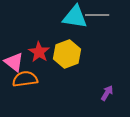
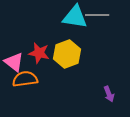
red star: moved 1 px down; rotated 20 degrees counterclockwise
purple arrow: moved 2 px right, 1 px down; rotated 126 degrees clockwise
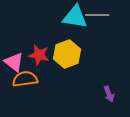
red star: moved 2 px down
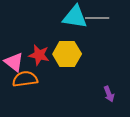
gray line: moved 3 px down
yellow hexagon: rotated 20 degrees clockwise
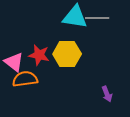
purple arrow: moved 2 px left
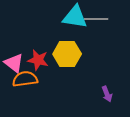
gray line: moved 1 px left, 1 px down
red star: moved 1 px left, 5 px down
pink triangle: moved 1 px down
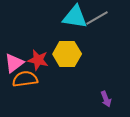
gray line: moved 1 px right, 1 px up; rotated 30 degrees counterclockwise
pink triangle: rotated 45 degrees clockwise
purple arrow: moved 1 px left, 5 px down
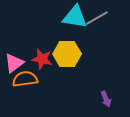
red star: moved 4 px right, 1 px up
